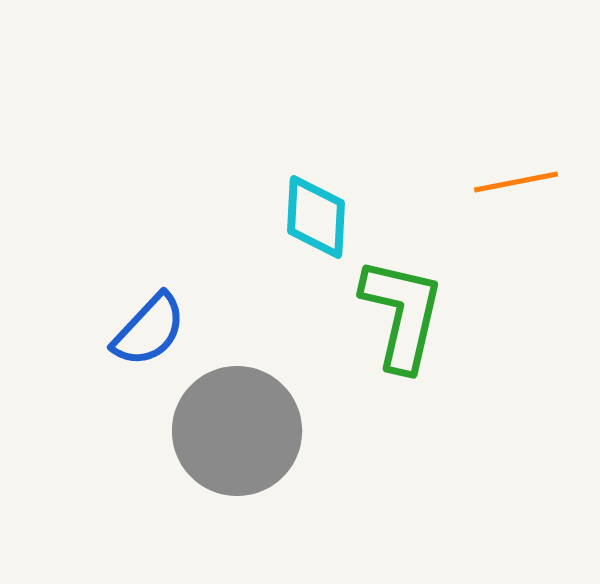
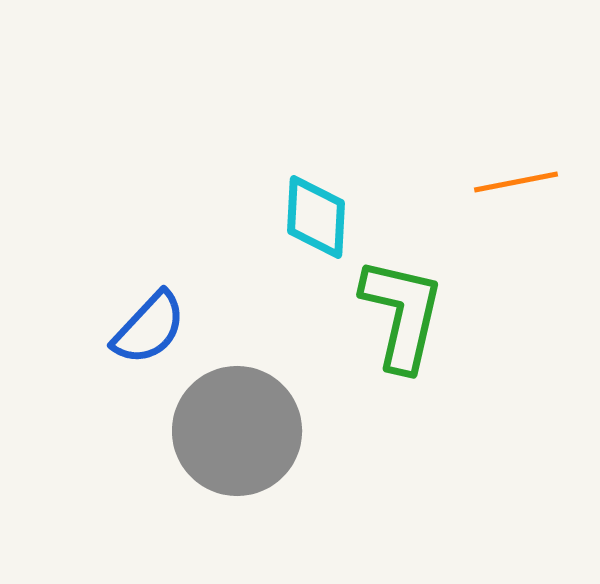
blue semicircle: moved 2 px up
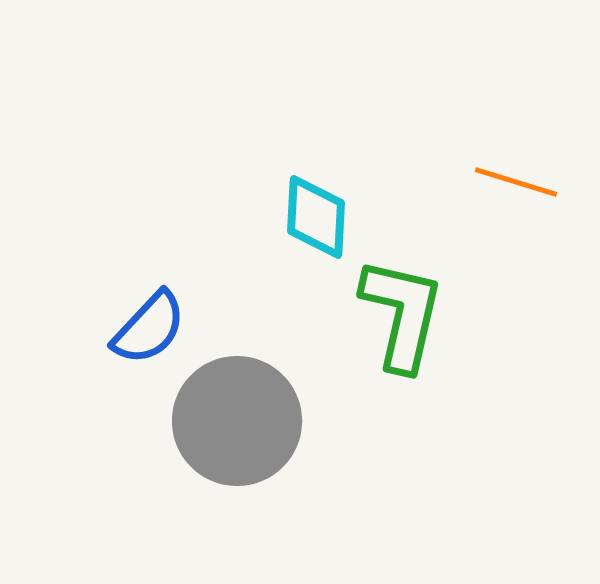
orange line: rotated 28 degrees clockwise
gray circle: moved 10 px up
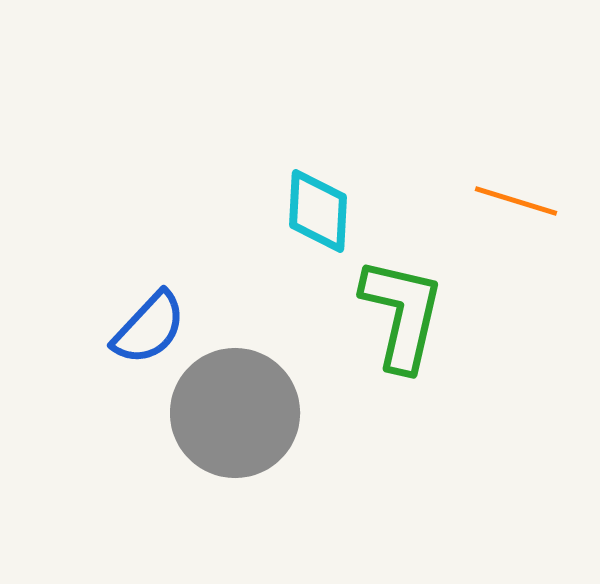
orange line: moved 19 px down
cyan diamond: moved 2 px right, 6 px up
gray circle: moved 2 px left, 8 px up
